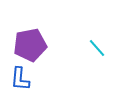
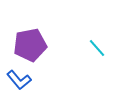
blue L-shape: moved 1 px left, 1 px down; rotated 45 degrees counterclockwise
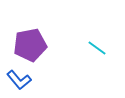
cyan line: rotated 12 degrees counterclockwise
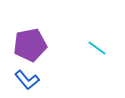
blue L-shape: moved 8 px right
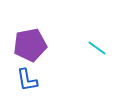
blue L-shape: rotated 30 degrees clockwise
